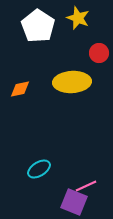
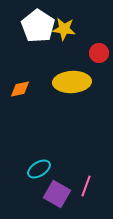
yellow star: moved 14 px left, 11 px down; rotated 15 degrees counterclockwise
pink line: rotated 45 degrees counterclockwise
purple square: moved 17 px left, 8 px up; rotated 8 degrees clockwise
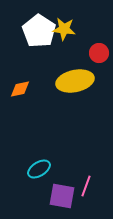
white pentagon: moved 1 px right, 5 px down
yellow ellipse: moved 3 px right, 1 px up; rotated 9 degrees counterclockwise
purple square: moved 5 px right, 2 px down; rotated 20 degrees counterclockwise
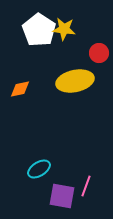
white pentagon: moved 1 px up
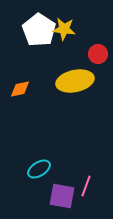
red circle: moved 1 px left, 1 px down
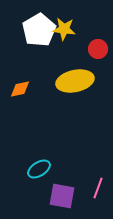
white pentagon: rotated 8 degrees clockwise
red circle: moved 5 px up
pink line: moved 12 px right, 2 px down
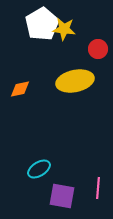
white pentagon: moved 3 px right, 6 px up
pink line: rotated 15 degrees counterclockwise
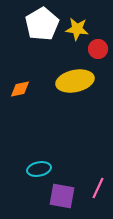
yellow star: moved 13 px right
cyan ellipse: rotated 20 degrees clockwise
pink line: rotated 20 degrees clockwise
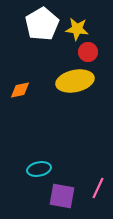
red circle: moved 10 px left, 3 px down
orange diamond: moved 1 px down
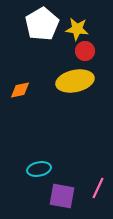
red circle: moved 3 px left, 1 px up
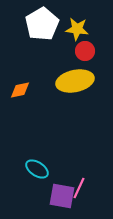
cyan ellipse: moved 2 px left; rotated 45 degrees clockwise
pink line: moved 19 px left
